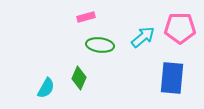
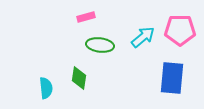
pink pentagon: moved 2 px down
green diamond: rotated 15 degrees counterclockwise
cyan semicircle: rotated 35 degrees counterclockwise
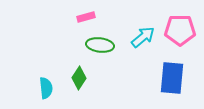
green diamond: rotated 25 degrees clockwise
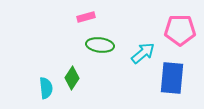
cyan arrow: moved 16 px down
green diamond: moved 7 px left
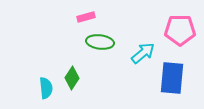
green ellipse: moved 3 px up
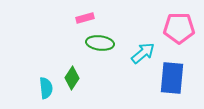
pink rectangle: moved 1 px left, 1 px down
pink pentagon: moved 1 px left, 2 px up
green ellipse: moved 1 px down
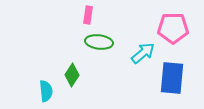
pink rectangle: moved 3 px right, 3 px up; rotated 66 degrees counterclockwise
pink pentagon: moved 6 px left
green ellipse: moved 1 px left, 1 px up
green diamond: moved 3 px up
cyan semicircle: moved 3 px down
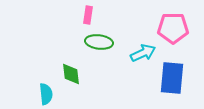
cyan arrow: rotated 15 degrees clockwise
green diamond: moved 1 px left, 1 px up; rotated 40 degrees counterclockwise
cyan semicircle: moved 3 px down
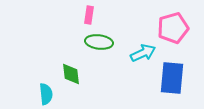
pink rectangle: moved 1 px right
pink pentagon: rotated 16 degrees counterclockwise
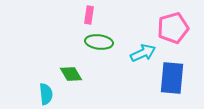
green diamond: rotated 25 degrees counterclockwise
